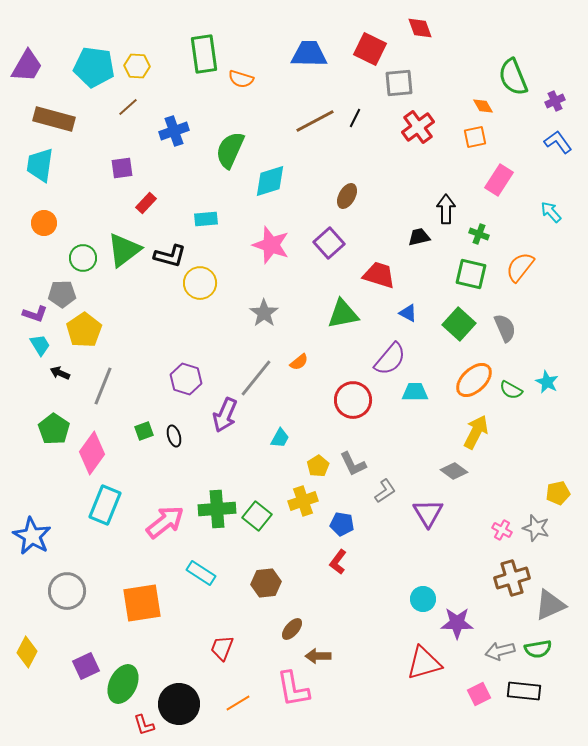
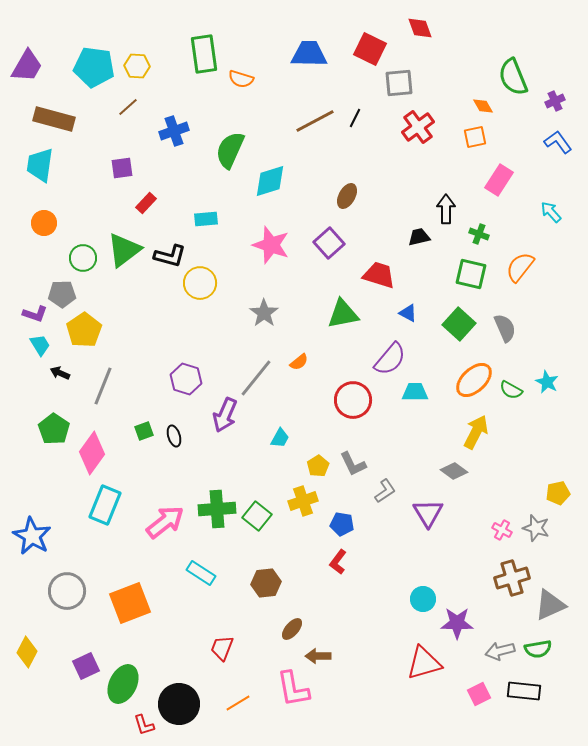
orange square at (142, 603): moved 12 px left; rotated 12 degrees counterclockwise
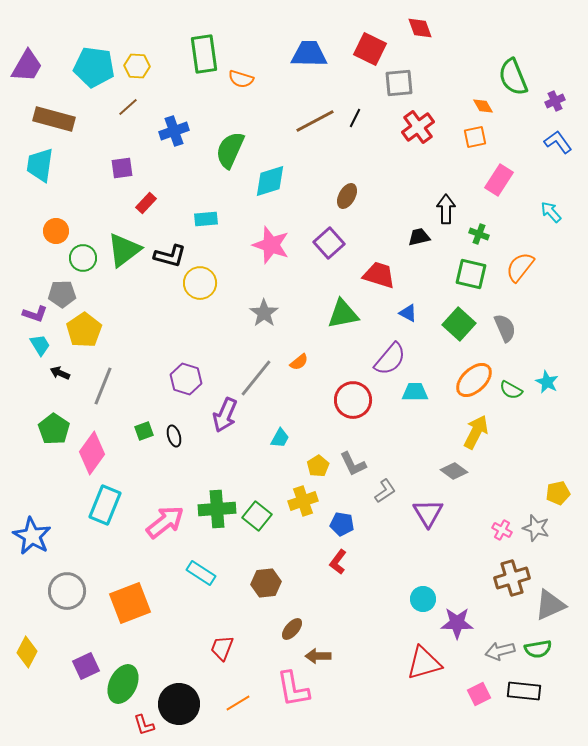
orange circle at (44, 223): moved 12 px right, 8 px down
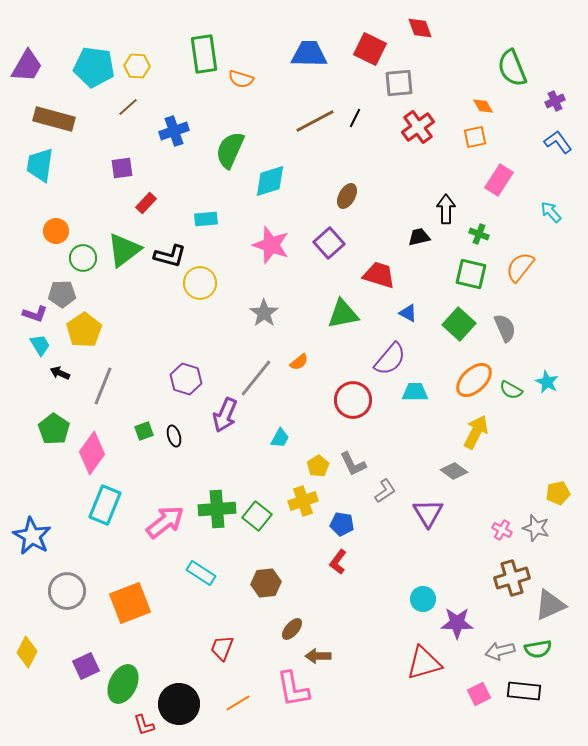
green semicircle at (513, 77): moved 1 px left, 9 px up
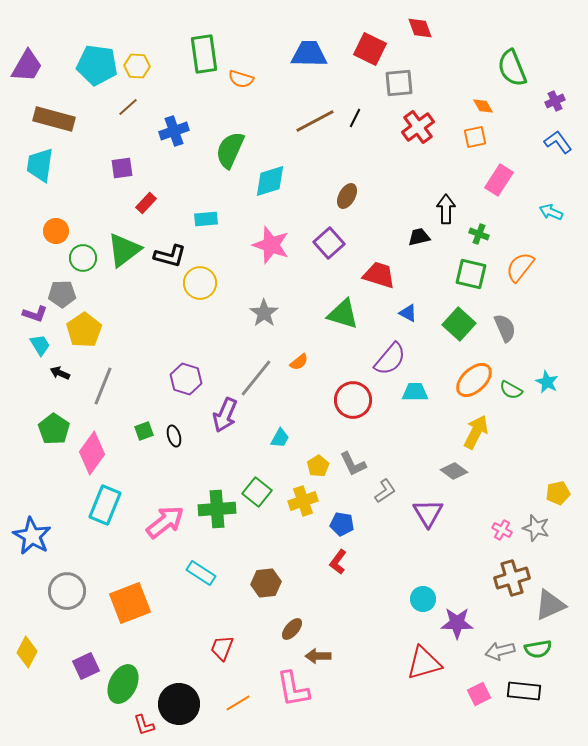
cyan pentagon at (94, 67): moved 3 px right, 2 px up
cyan arrow at (551, 212): rotated 25 degrees counterclockwise
green triangle at (343, 314): rotated 28 degrees clockwise
green square at (257, 516): moved 24 px up
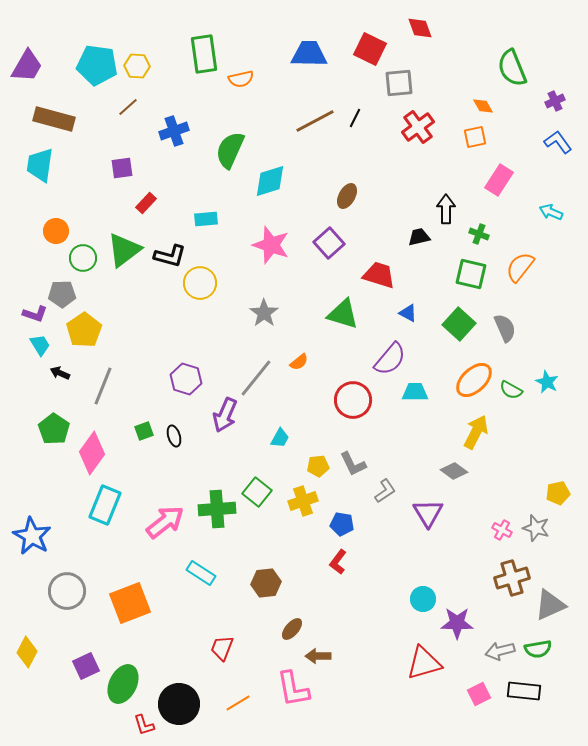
orange semicircle at (241, 79): rotated 30 degrees counterclockwise
yellow pentagon at (318, 466): rotated 25 degrees clockwise
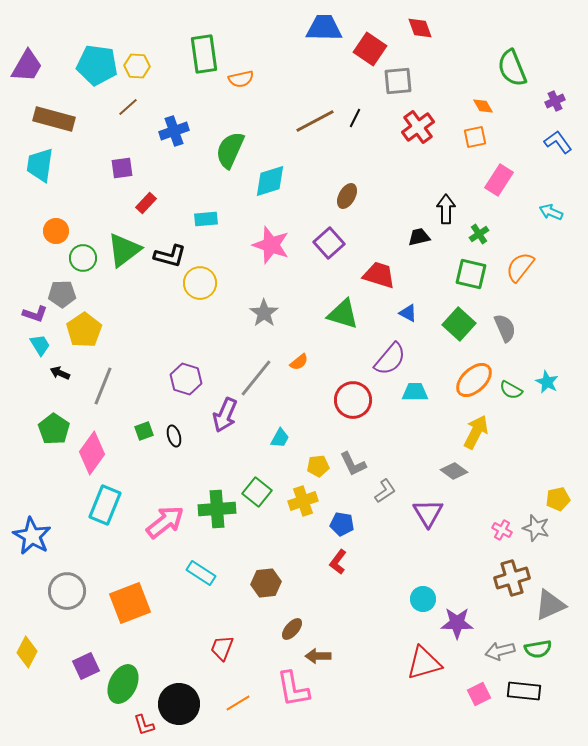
red square at (370, 49): rotated 8 degrees clockwise
blue trapezoid at (309, 54): moved 15 px right, 26 px up
gray square at (399, 83): moved 1 px left, 2 px up
green cross at (479, 234): rotated 36 degrees clockwise
yellow pentagon at (558, 493): moved 6 px down
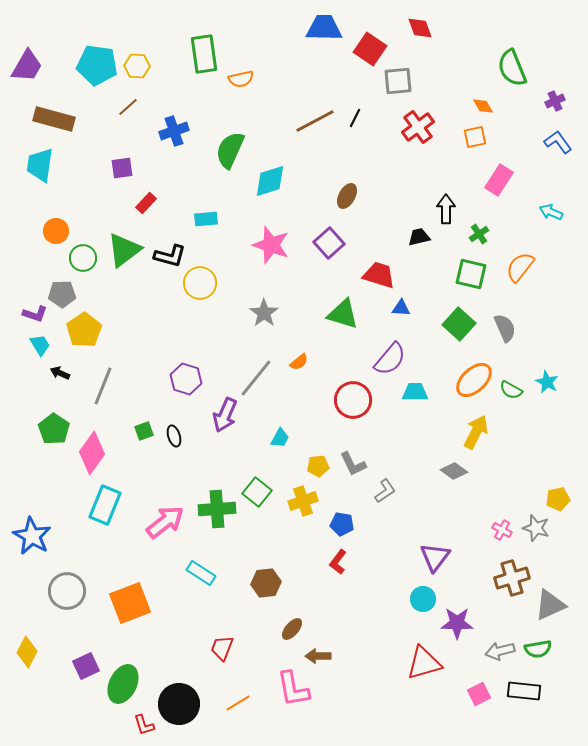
blue triangle at (408, 313): moved 7 px left, 5 px up; rotated 24 degrees counterclockwise
purple triangle at (428, 513): moved 7 px right, 44 px down; rotated 8 degrees clockwise
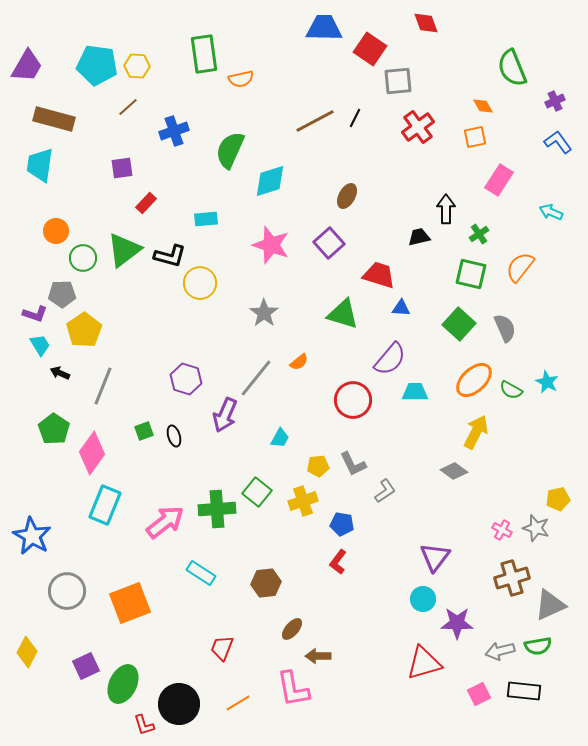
red diamond at (420, 28): moved 6 px right, 5 px up
green semicircle at (538, 649): moved 3 px up
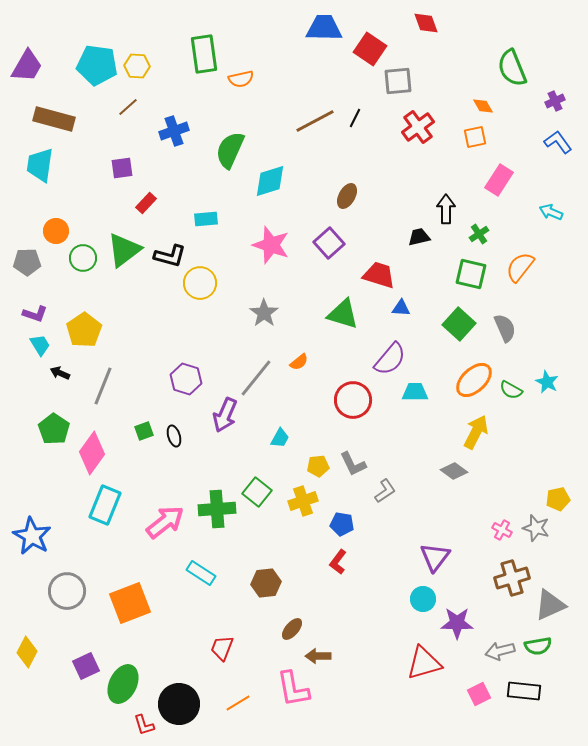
gray pentagon at (62, 294): moved 35 px left, 32 px up
